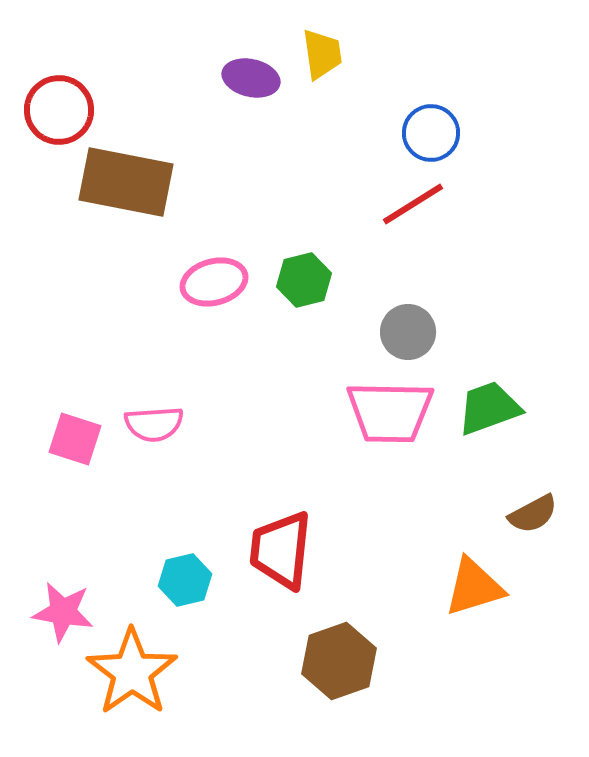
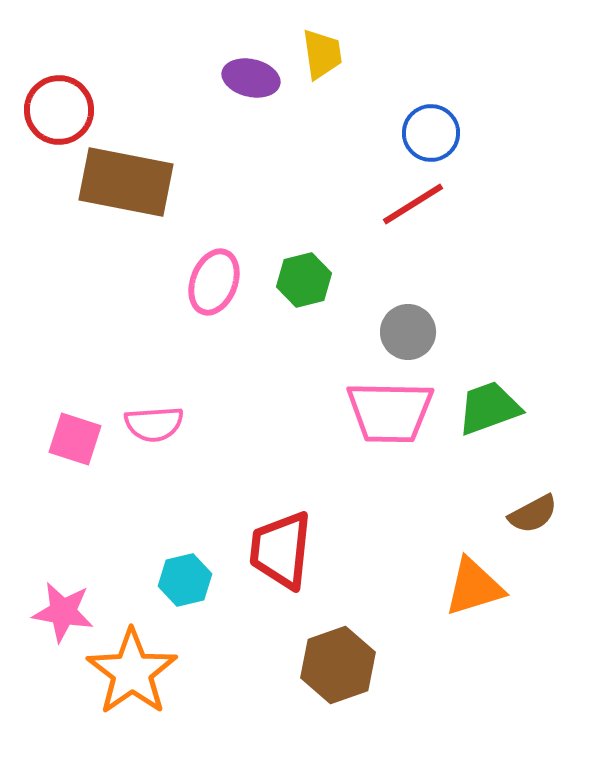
pink ellipse: rotated 54 degrees counterclockwise
brown hexagon: moved 1 px left, 4 px down
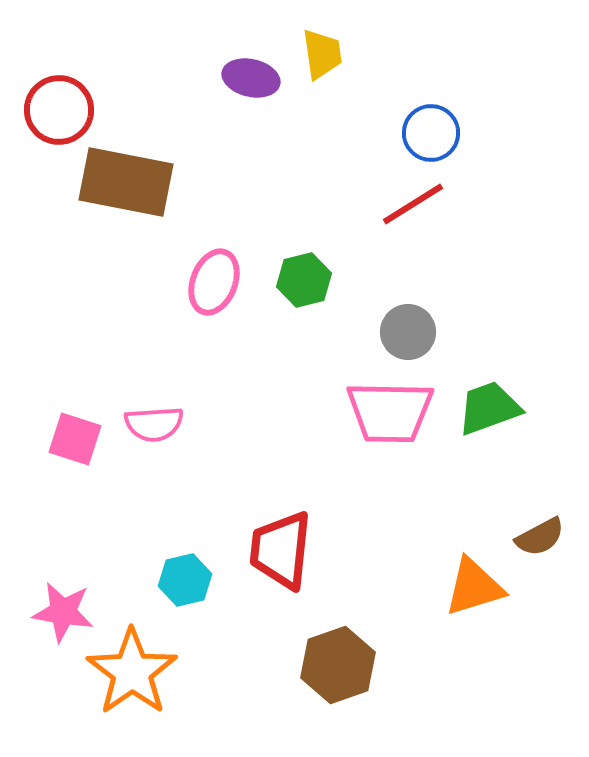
brown semicircle: moved 7 px right, 23 px down
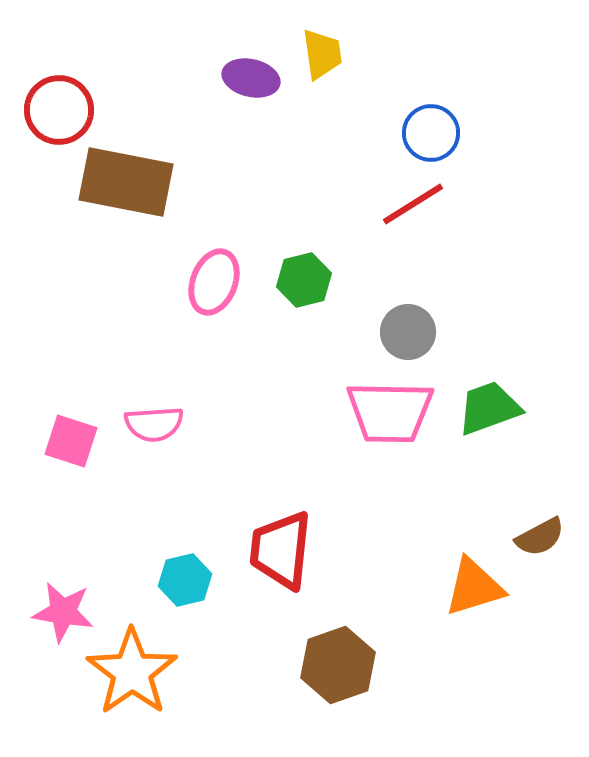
pink square: moved 4 px left, 2 px down
